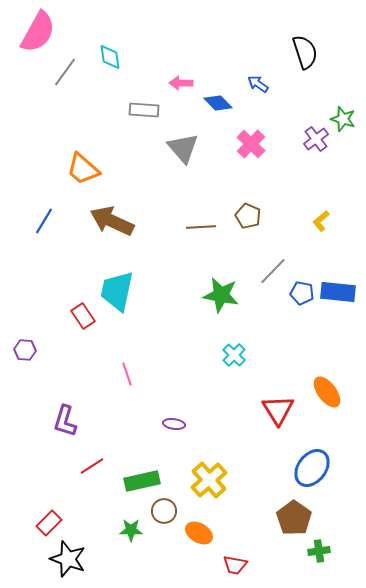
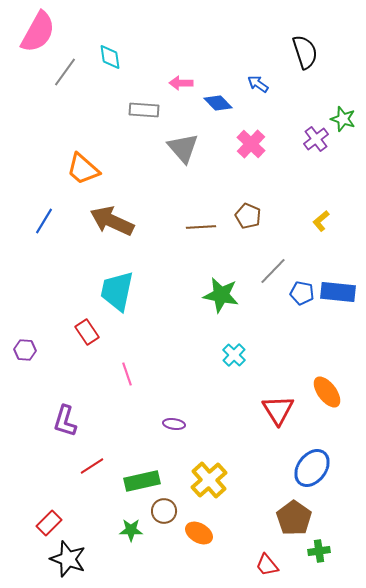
red rectangle at (83, 316): moved 4 px right, 16 px down
red trapezoid at (235, 565): moved 32 px right; rotated 40 degrees clockwise
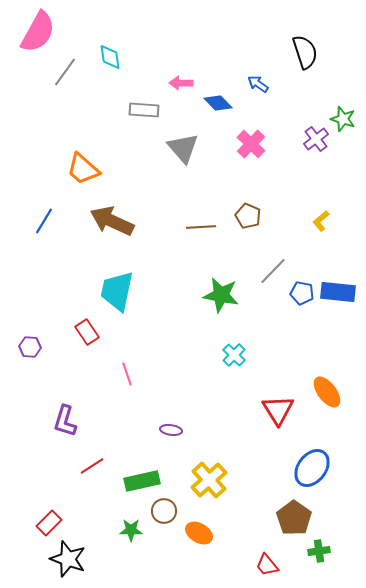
purple hexagon at (25, 350): moved 5 px right, 3 px up
purple ellipse at (174, 424): moved 3 px left, 6 px down
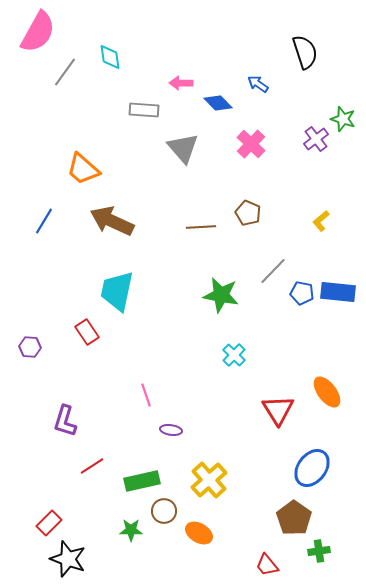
brown pentagon at (248, 216): moved 3 px up
pink line at (127, 374): moved 19 px right, 21 px down
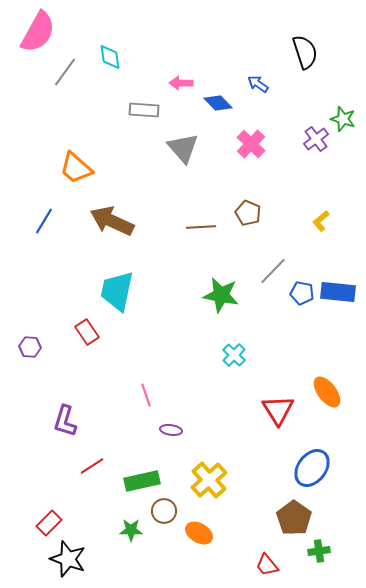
orange trapezoid at (83, 169): moved 7 px left, 1 px up
